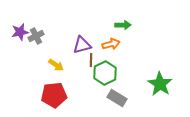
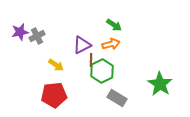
green arrow: moved 9 px left; rotated 35 degrees clockwise
gray cross: moved 1 px right
purple triangle: rotated 12 degrees counterclockwise
green hexagon: moved 3 px left, 2 px up
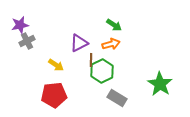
purple star: moved 7 px up
gray cross: moved 10 px left, 5 px down
purple triangle: moved 3 px left, 2 px up
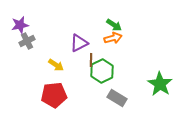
orange arrow: moved 2 px right, 6 px up
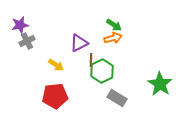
red pentagon: moved 1 px right, 1 px down
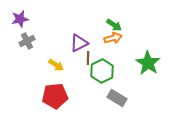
purple star: moved 6 px up
brown line: moved 3 px left, 2 px up
green star: moved 12 px left, 21 px up
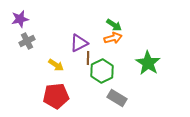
red pentagon: moved 1 px right
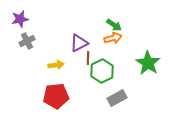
yellow arrow: rotated 42 degrees counterclockwise
gray rectangle: rotated 60 degrees counterclockwise
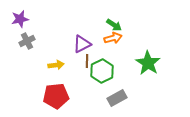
purple triangle: moved 3 px right, 1 px down
brown line: moved 1 px left, 3 px down
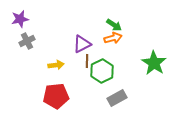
green star: moved 6 px right
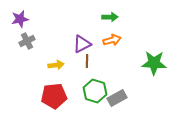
green arrow: moved 4 px left, 8 px up; rotated 35 degrees counterclockwise
orange arrow: moved 1 px left, 2 px down
green star: rotated 30 degrees counterclockwise
green hexagon: moved 7 px left, 20 px down; rotated 15 degrees counterclockwise
red pentagon: moved 2 px left
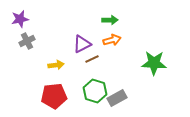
green arrow: moved 3 px down
brown line: moved 5 px right, 2 px up; rotated 64 degrees clockwise
